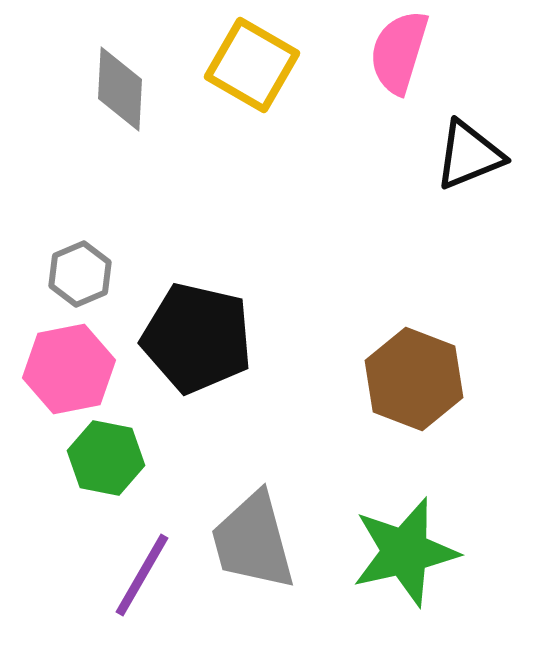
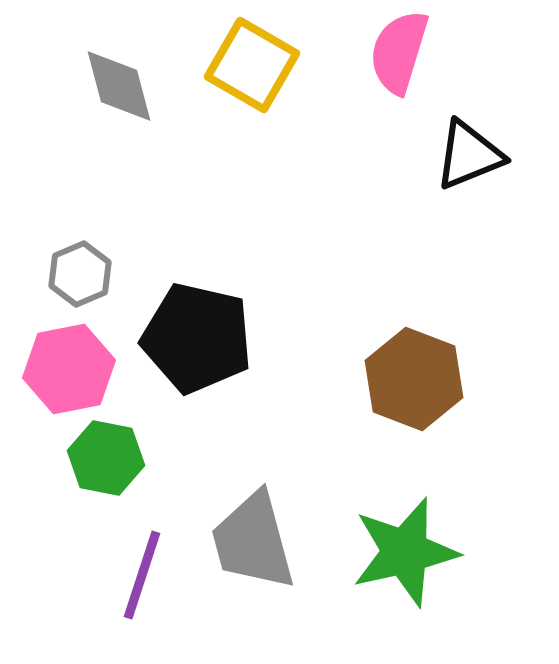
gray diamond: moved 1 px left, 3 px up; rotated 18 degrees counterclockwise
purple line: rotated 12 degrees counterclockwise
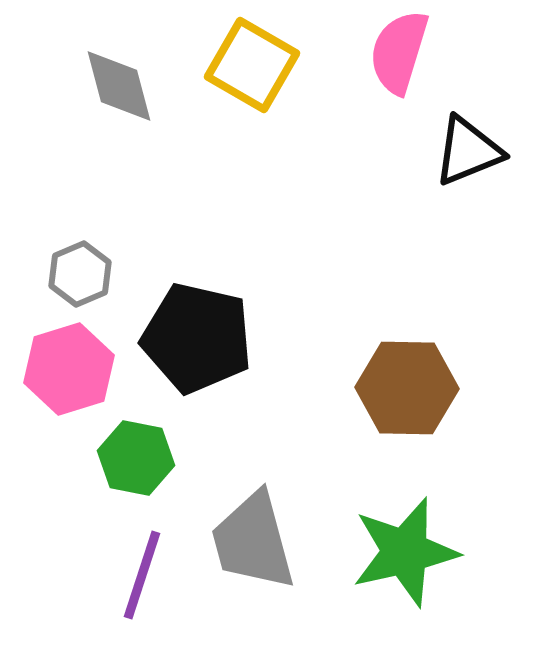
black triangle: moved 1 px left, 4 px up
pink hexagon: rotated 6 degrees counterclockwise
brown hexagon: moved 7 px left, 9 px down; rotated 20 degrees counterclockwise
green hexagon: moved 30 px right
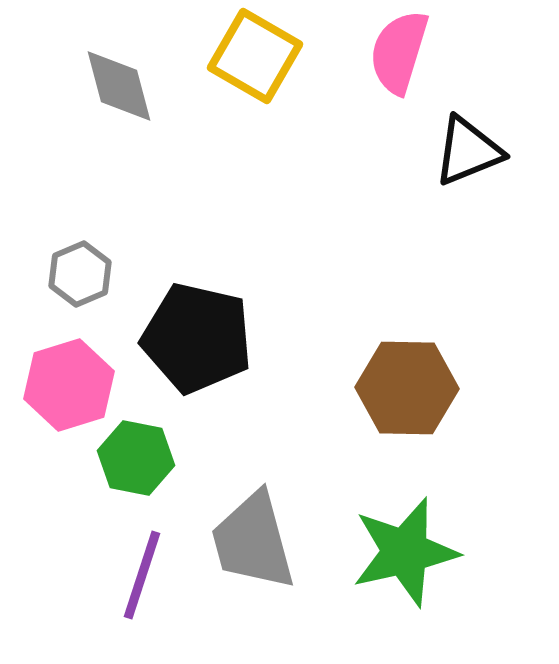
yellow square: moved 3 px right, 9 px up
pink hexagon: moved 16 px down
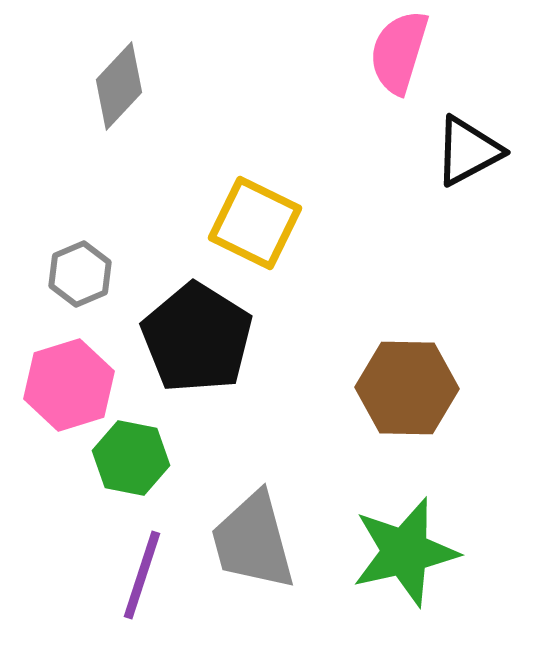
yellow square: moved 167 px down; rotated 4 degrees counterclockwise
gray diamond: rotated 58 degrees clockwise
black triangle: rotated 6 degrees counterclockwise
black pentagon: rotated 19 degrees clockwise
green hexagon: moved 5 px left
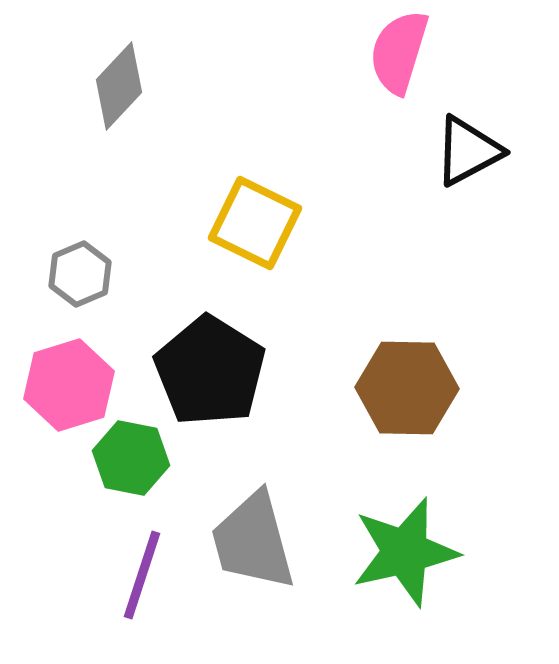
black pentagon: moved 13 px right, 33 px down
